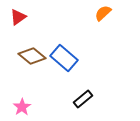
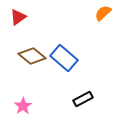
black rectangle: rotated 12 degrees clockwise
pink star: moved 1 px right, 1 px up
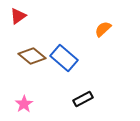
orange semicircle: moved 16 px down
red triangle: moved 1 px up
pink star: moved 1 px right, 2 px up
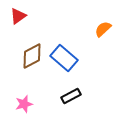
brown diamond: rotated 68 degrees counterclockwise
black rectangle: moved 12 px left, 3 px up
pink star: rotated 18 degrees clockwise
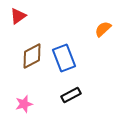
blue rectangle: rotated 28 degrees clockwise
black rectangle: moved 1 px up
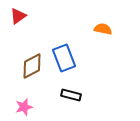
orange semicircle: rotated 54 degrees clockwise
brown diamond: moved 10 px down
black rectangle: rotated 42 degrees clockwise
pink star: moved 3 px down
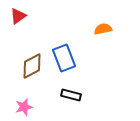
orange semicircle: rotated 24 degrees counterclockwise
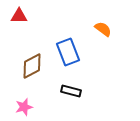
red triangle: moved 1 px right; rotated 36 degrees clockwise
orange semicircle: rotated 48 degrees clockwise
blue rectangle: moved 4 px right, 6 px up
black rectangle: moved 4 px up
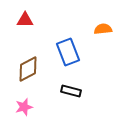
red triangle: moved 6 px right, 4 px down
orange semicircle: rotated 42 degrees counterclockwise
brown diamond: moved 4 px left, 3 px down
